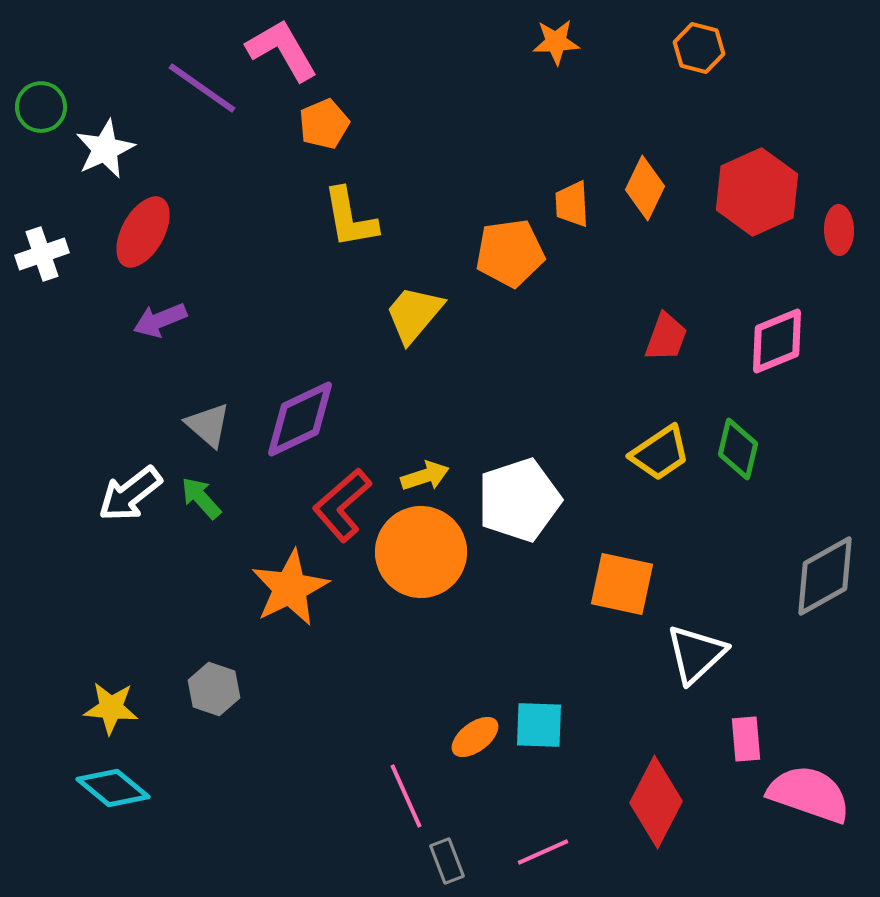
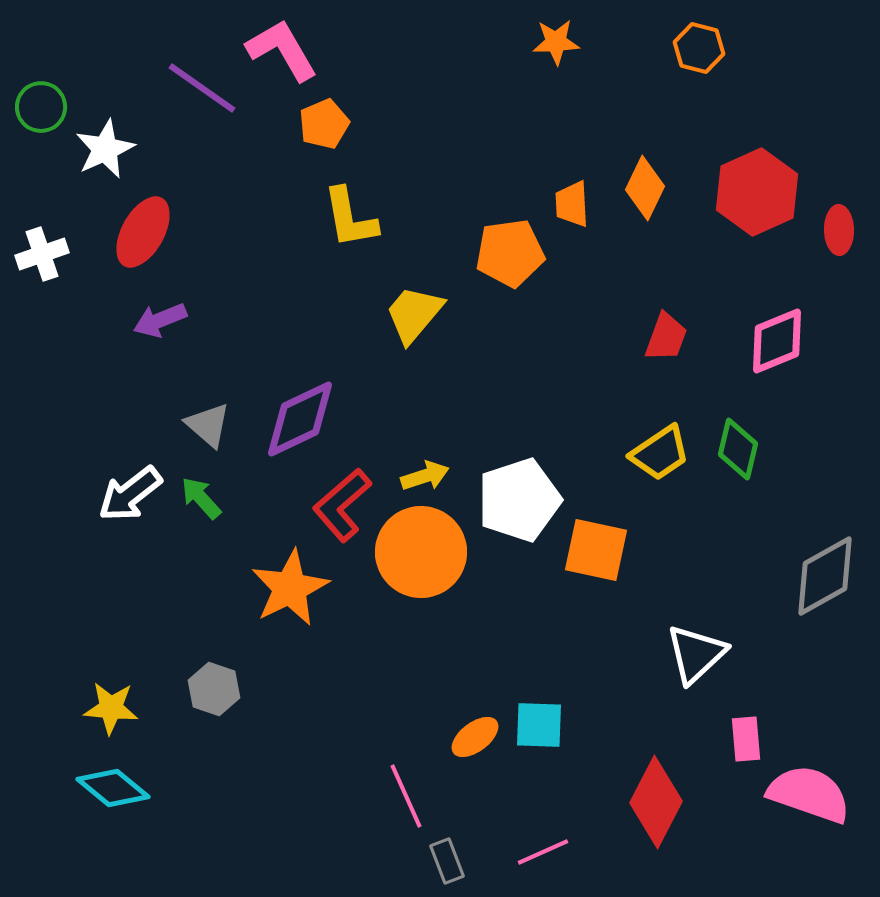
orange square at (622, 584): moved 26 px left, 34 px up
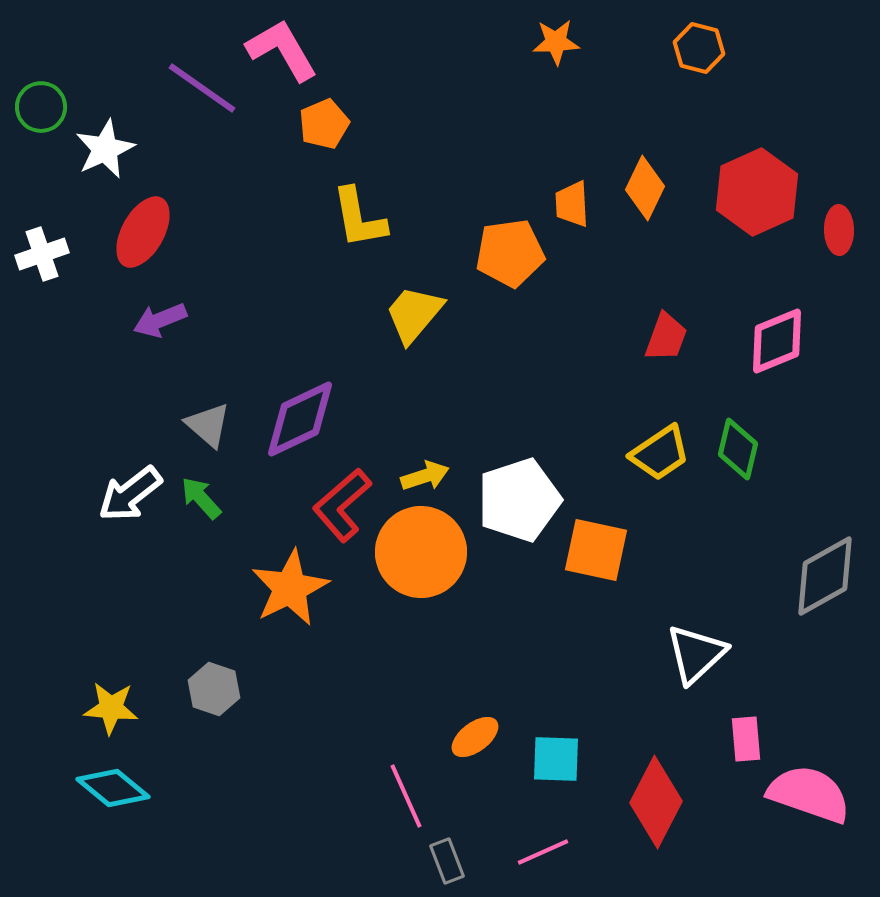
yellow L-shape at (350, 218): moved 9 px right
cyan square at (539, 725): moved 17 px right, 34 px down
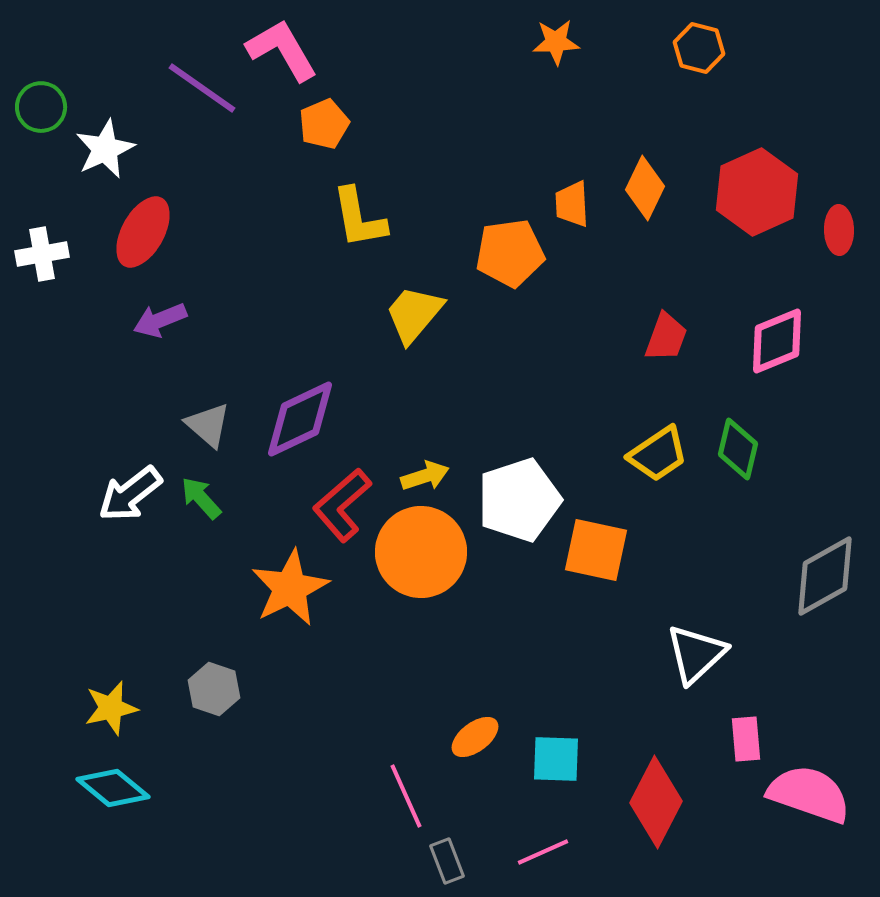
white cross at (42, 254): rotated 9 degrees clockwise
yellow trapezoid at (660, 453): moved 2 px left, 1 px down
yellow star at (111, 708): rotated 18 degrees counterclockwise
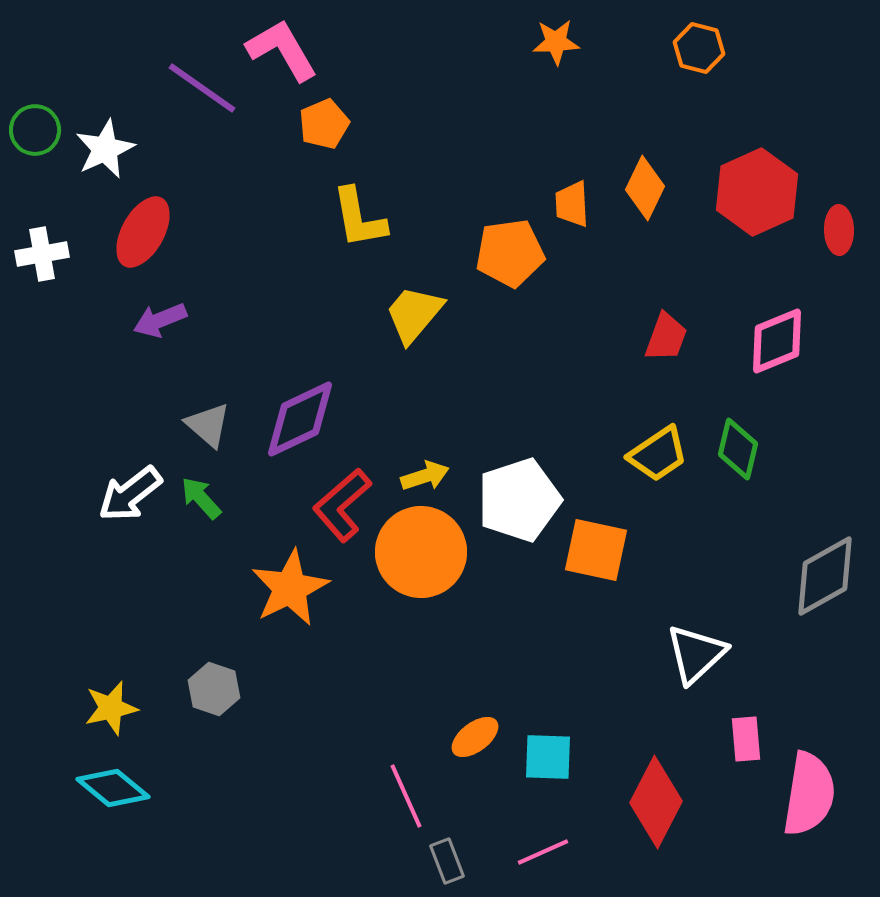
green circle at (41, 107): moved 6 px left, 23 px down
cyan square at (556, 759): moved 8 px left, 2 px up
pink semicircle at (809, 794): rotated 80 degrees clockwise
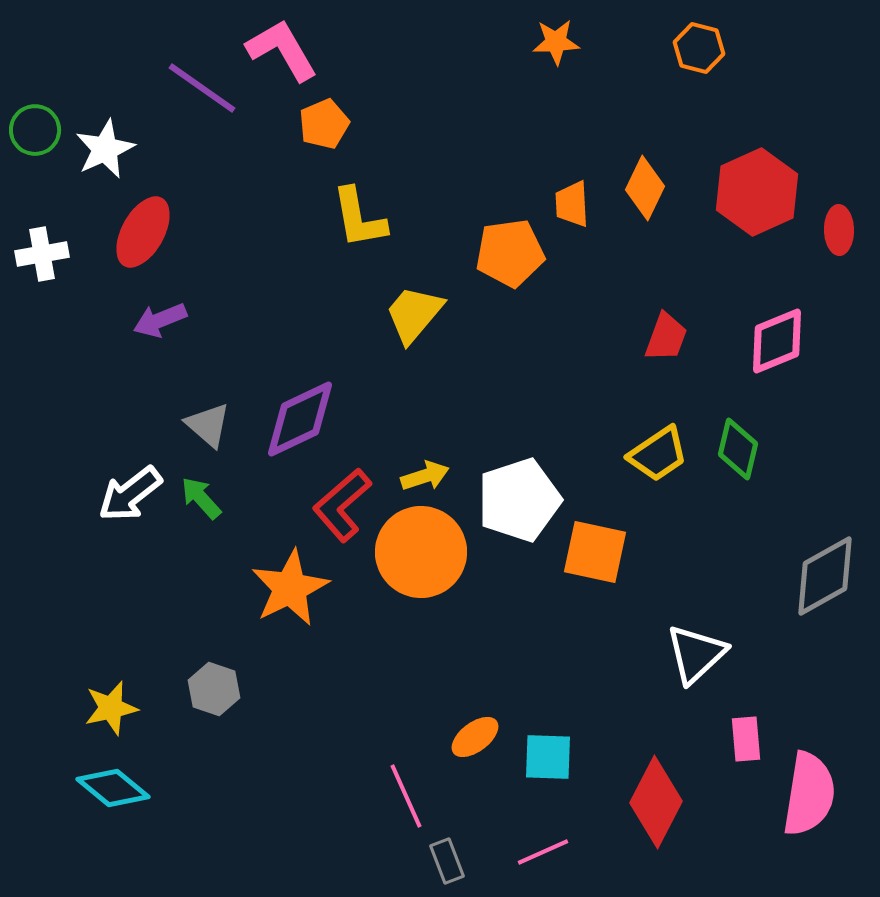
orange square at (596, 550): moved 1 px left, 2 px down
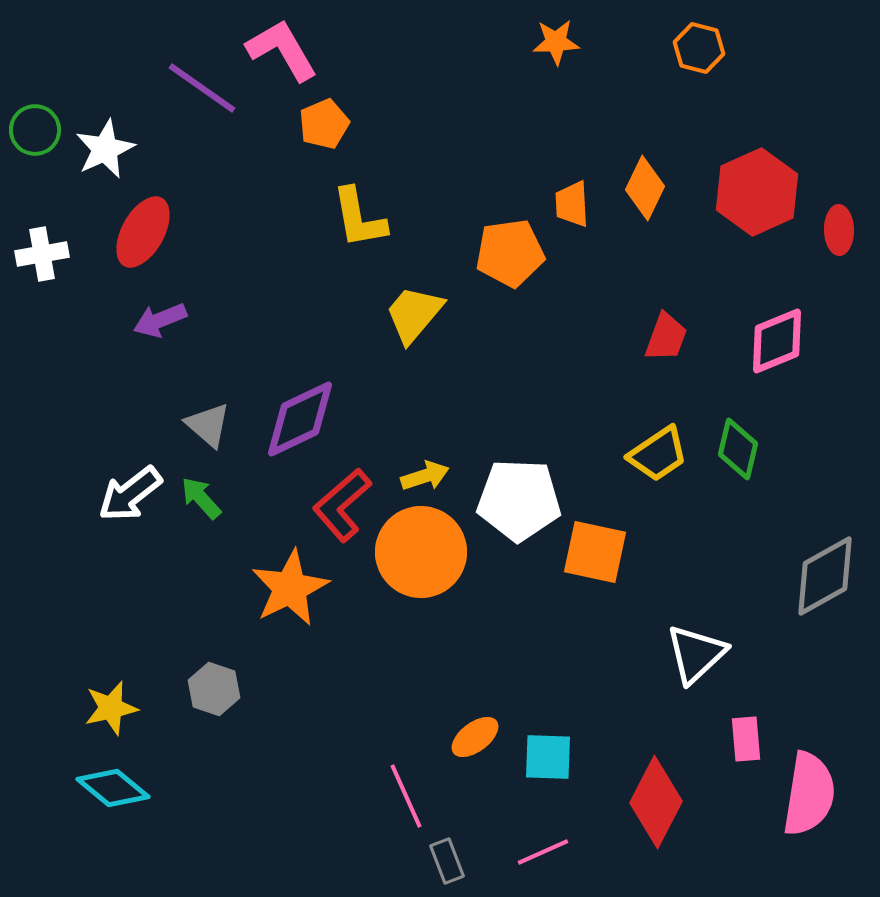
white pentagon at (519, 500): rotated 20 degrees clockwise
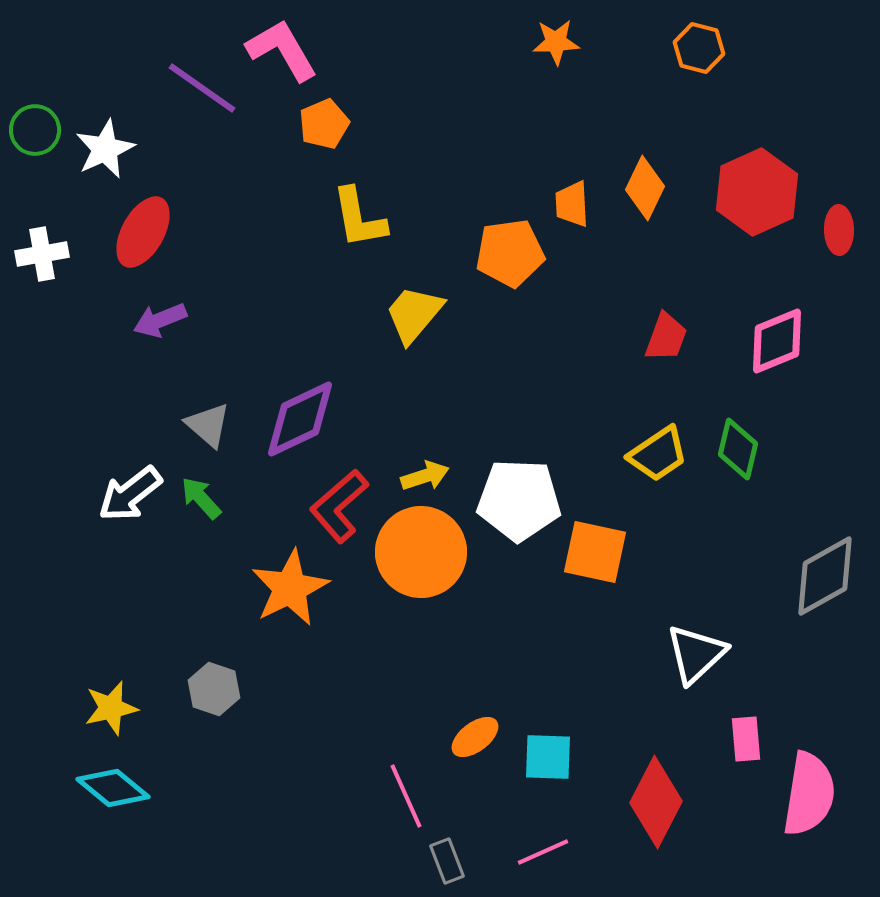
red L-shape at (342, 505): moved 3 px left, 1 px down
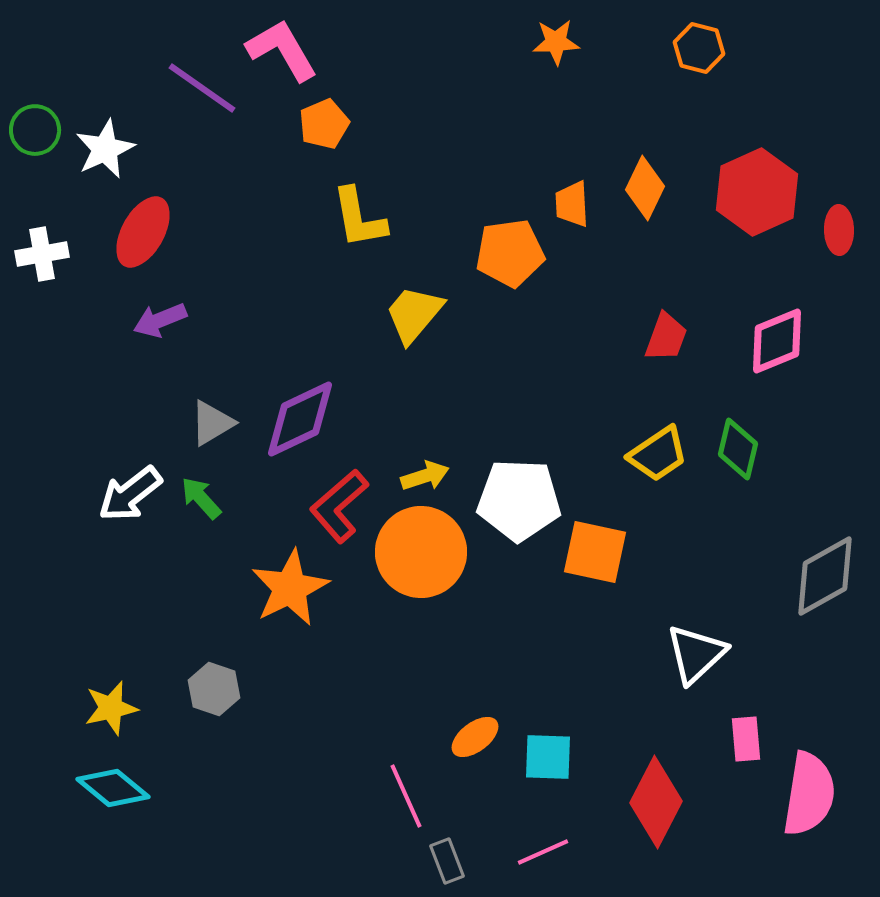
gray triangle at (208, 425): moved 4 px right, 2 px up; rotated 48 degrees clockwise
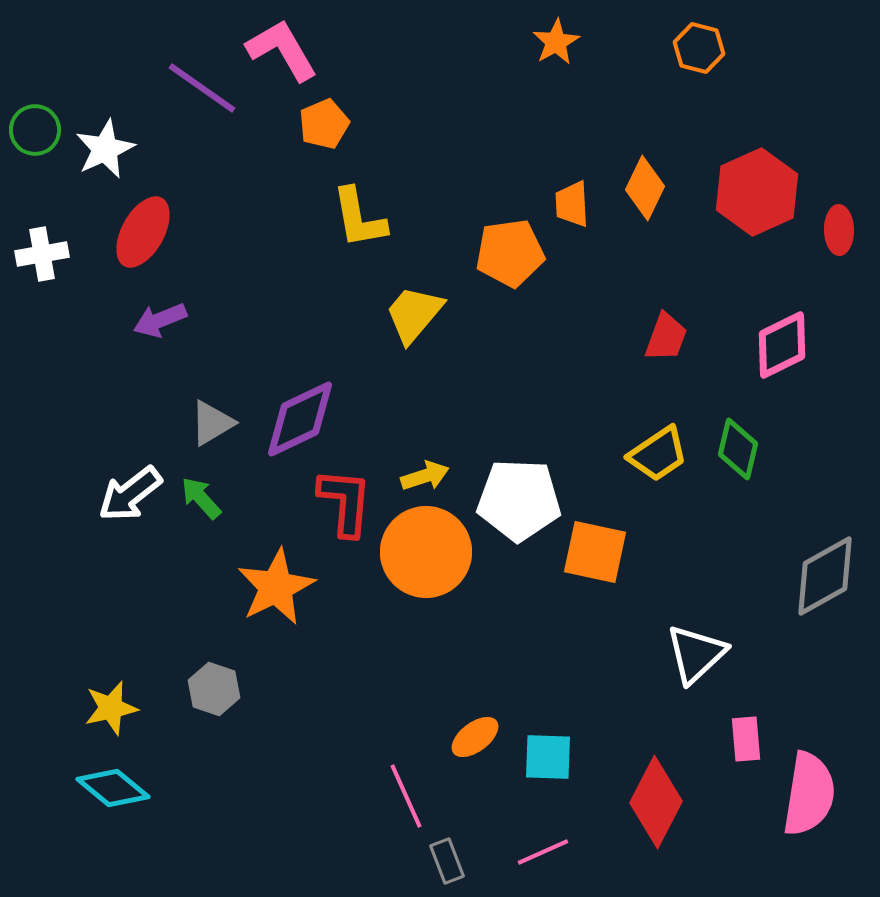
orange star at (556, 42): rotated 27 degrees counterclockwise
pink diamond at (777, 341): moved 5 px right, 4 px down; rotated 4 degrees counterclockwise
red L-shape at (339, 506): moved 6 px right, 4 px up; rotated 136 degrees clockwise
orange circle at (421, 552): moved 5 px right
orange star at (290, 588): moved 14 px left, 1 px up
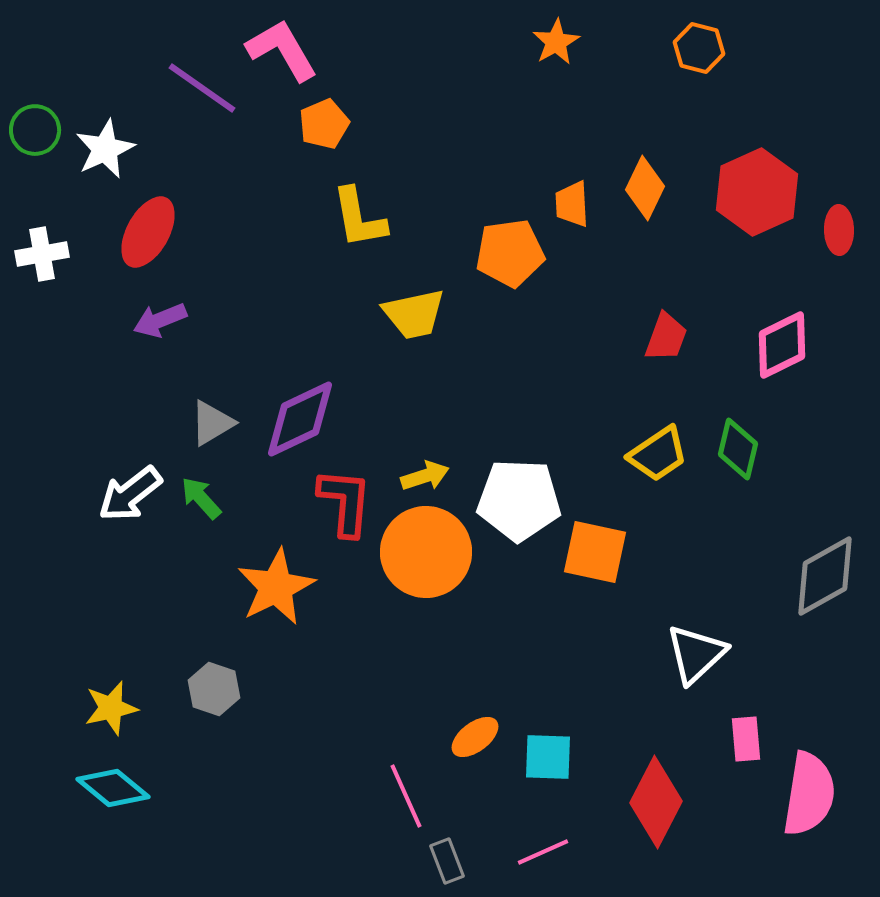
red ellipse at (143, 232): moved 5 px right
yellow trapezoid at (414, 314): rotated 142 degrees counterclockwise
